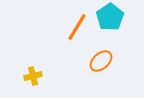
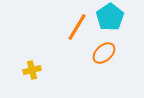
orange ellipse: moved 3 px right, 8 px up
yellow cross: moved 1 px left, 6 px up
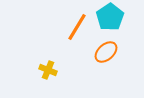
orange ellipse: moved 2 px right, 1 px up
yellow cross: moved 16 px right; rotated 36 degrees clockwise
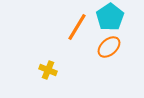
orange ellipse: moved 3 px right, 5 px up
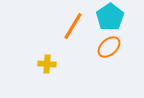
orange line: moved 4 px left, 1 px up
yellow cross: moved 1 px left, 6 px up; rotated 18 degrees counterclockwise
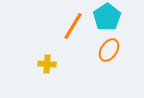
cyan pentagon: moved 3 px left
orange ellipse: moved 3 px down; rotated 15 degrees counterclockwise
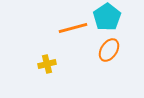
orange line: moved 2 px down; rotated 44 degrees clockwise
yellow cross: rotated 18 degrees counterclockwise
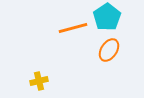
yellow cross: moved 8 px left, 17 px down
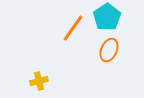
orange line: rotated 40 degrees counterclockwise
orange ellipse: rotated 10 degrees counterclockwise
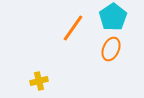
cyan pentagon: moved 6 px right
orange ellipse: moved 2 px right, 1 px up
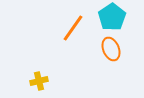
cyan pentagon: moved 1 px left
orange ellipse: rotated 45 degrees counterclockwise
